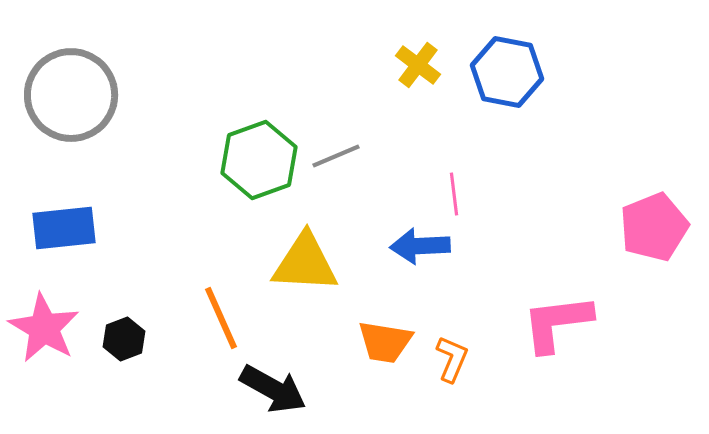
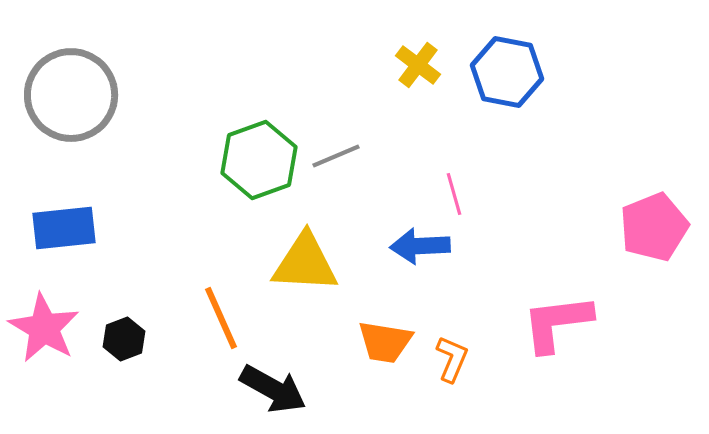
pink line: rotated 9 degrees counterclockwise
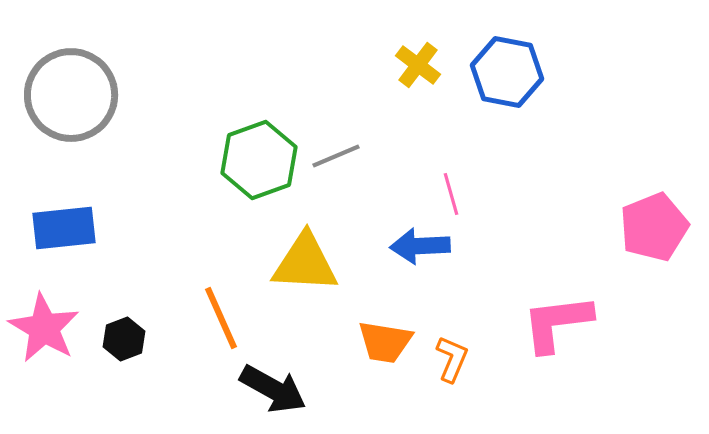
pink line: moved 3 px left
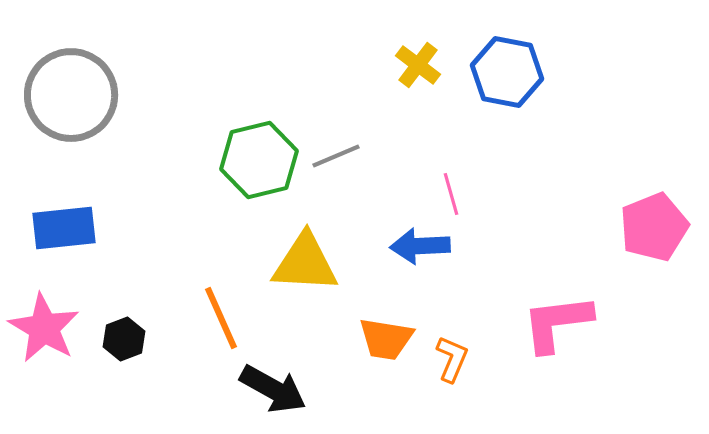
green hexagon: rotated 6 degrees clockwise
orange trapezoid: moved 1 px right, 3 px up
